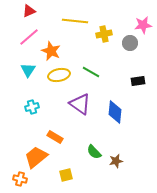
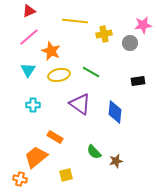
cyan cross: moved 1 px right, 2 px up; rotated 16 degrees clockwise
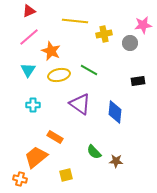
green line: moved 2 px left, 2 px up
brown star: rotated 16 degrees clockwise
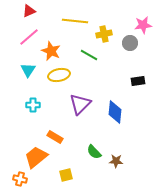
green line: moved 15 px up
purple triangle: rotated 40 degrees clockwise
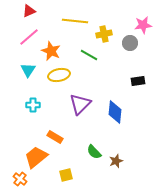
brown star: rotated 24 degrees counterclockwise
orange cross: rotated 24 degrees clockwise
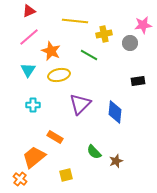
orange trapezoid: moved 2 px left
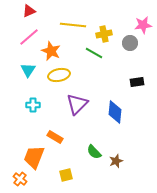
yellow line: moved 2 px left, 4 px down
green line: moved 5 px right, 2 px up
black rectangle: moved 1 px left, 1 px down
purple triangle: moved 3 px left
orange trapezoid: rotated 30 degrees counterclockwise
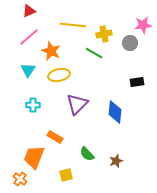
green semicircle: moved 7 px left, 2 px down
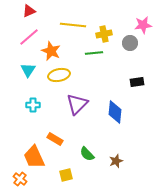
green line: rotated 36 degrees counterclockwise
orange rectangle: moved 2 px down
orange trapezoid: rotated 45 degrees counterclockwise
